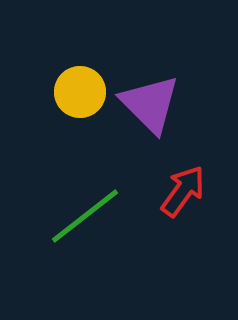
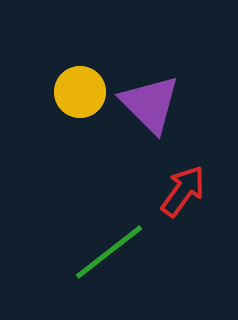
green line: moved 24 px right, 36 px down
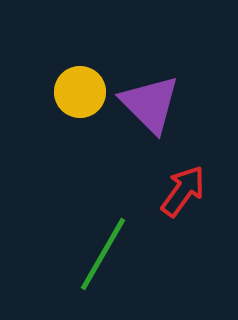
green line: moved 6 px left, 2 px down; rotated 22 degrees counterclockwise
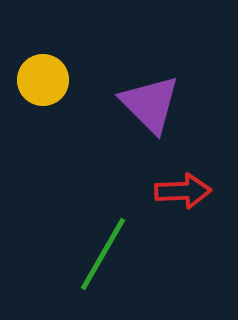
yellow circle: moved 37 px left, 12 px up
red arrow: rotated 52 degrees clockwise
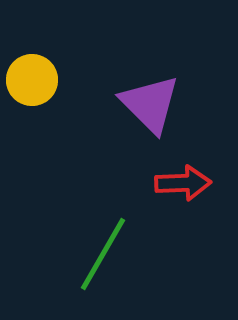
yellow circle: moved 11 px left
red arrow: moved 8 px up
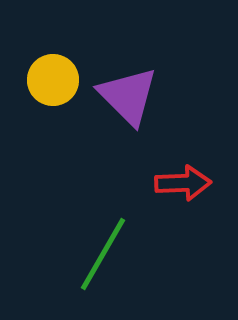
yellow circle: moved 21 px right
purple triangle: moved 22 px left, 8 px up
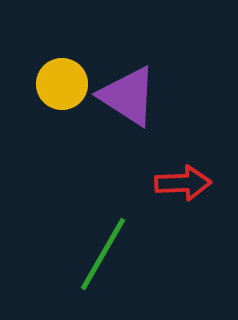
yellow circle: moved 9 px right, 4 px down
purple triangle: rotated 12 degrees counterclockwise
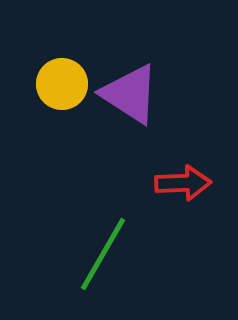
purple triangle: moved 2 px right, 2 px up
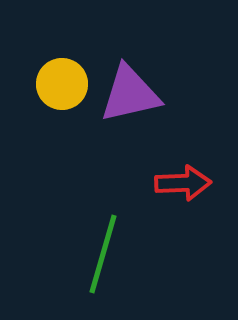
purple triangle: rotated 46 degrees counterclockwise
green line: rotated 14 degrees counterclockwise
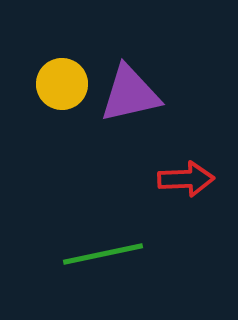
red arrow: moved 3 px right, 4 px up
green line: rotated 62 degrees clockwise
